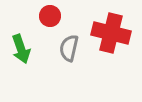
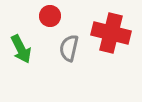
green arrow: rotated 8 degrees counterclockwise
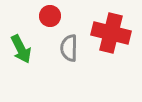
gray semicircle: rotated 12 degrees counterclockwise
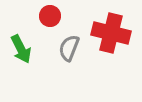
gray semicircle: rotated 20 degrees clockwise
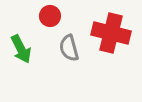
gray semicircle: rotated 36 degrees counterclockwise
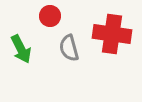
red cross: moved 1 px right, 1 px down; rotated 6 degrees counterclockwise
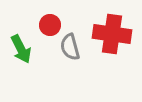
red circle: moved 9 px down
gray semicircle: moved 1 px right, 1 px up
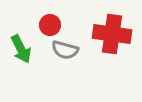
gray semicircle: moved 5 px left, 3 px down; rotated 60 degrees counterclockwise
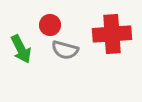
red cross: rotated 12 degrees counterclockwise
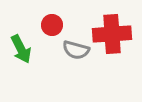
red circle: moved 2 px right
gray semicircle: moved 11 px right
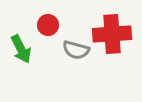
red circle: moved 4 px left
